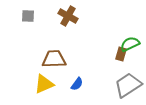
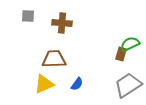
brown cross: moved 6 px left, 7 px down; rotated 24 degrees counterclockwise
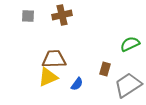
brown cross: moved 8 px up; rotated 18 degrees counterclockwise
brown rectangle: moved 16 px left, 15 px down
yellow triangle: moved 4 px right, 7 px up
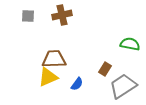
green semicircle: rotated 36 degrees clockwise
brown rectangle: rotated 16 degrees clockwise
gray trapezoid: moved 5 px left, 1 px down
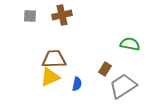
gray square: moved 2 px right
yellow triangle: moved 2 px right
blue semicircle: rotated 24 degrees counterclockwise
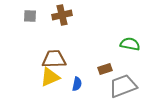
brown rectangle: rotated 40 degrees clockwise
gray trapezoid: rotated 12 degrees clockwise
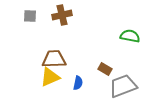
green semicircle: moved 8 px up
brown rectangle: rotated 48 degrees clockwise
blue semicircle: moved 1 px right, 1 px up
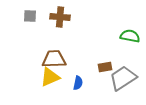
brown cross: moved 2 px left, 2 px down; rotated 18 degrees clockwise
brown rectangle: moved 2 px up; rotated 40 degrees counterclockwise
gray trapezoid: moved 8 px up; rotated 12 degrees counterclockwise
